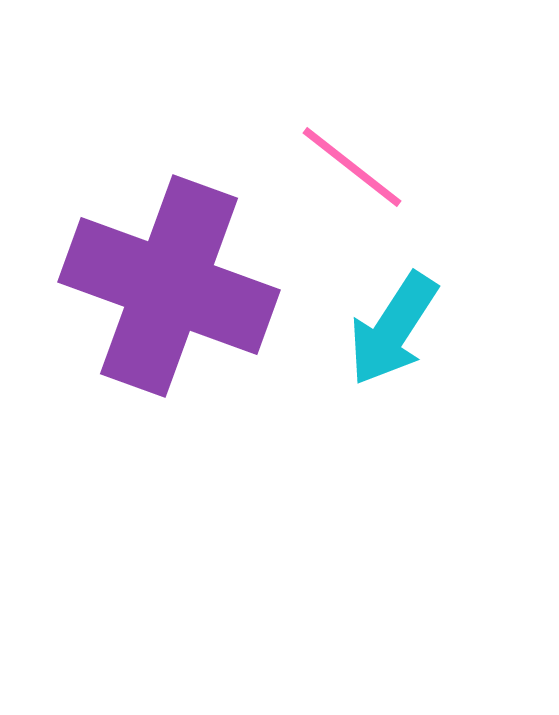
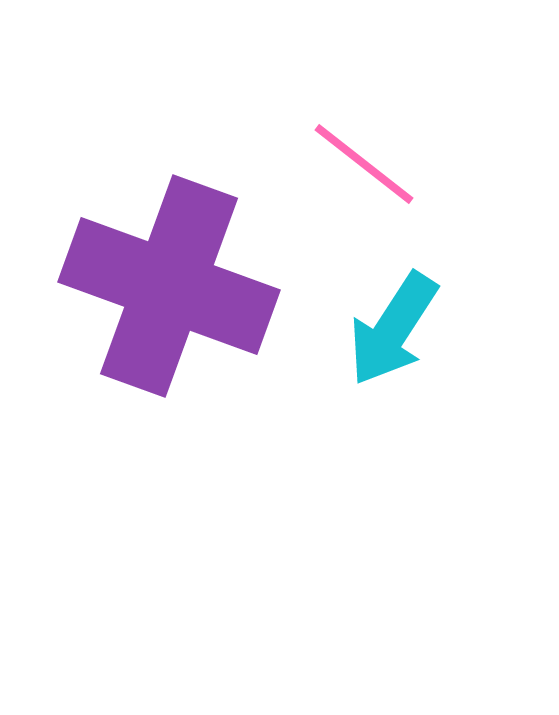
pink line: moved 12 px right, 3 px up
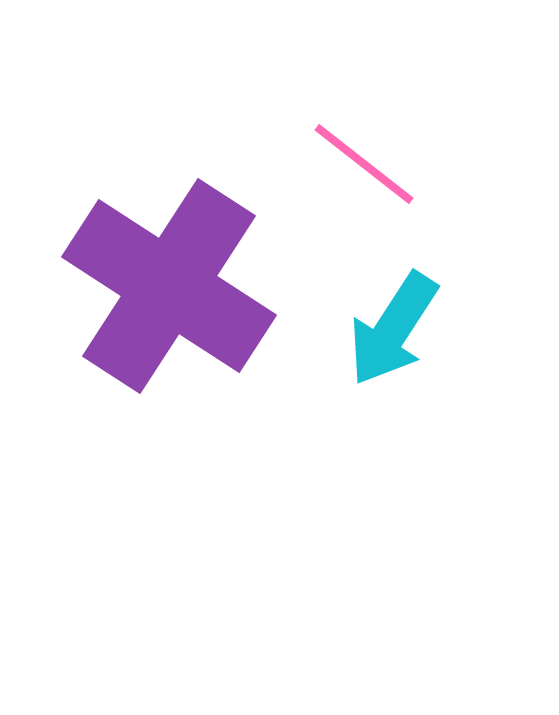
purple cross: rotated 13 degrees clockwise
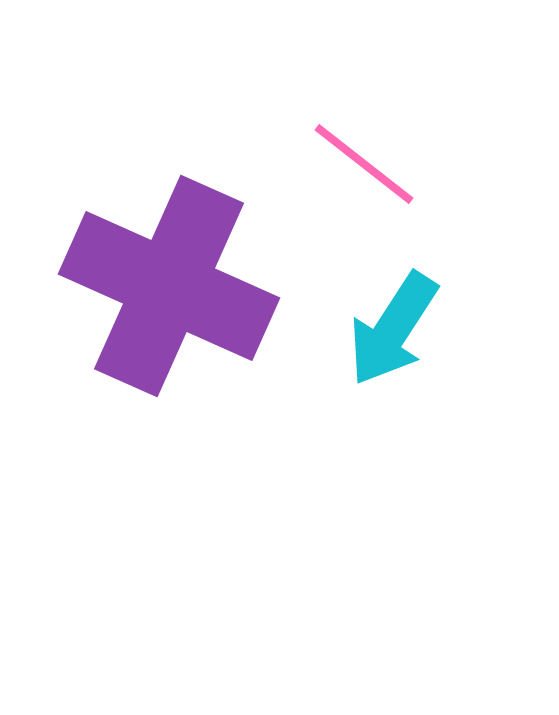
purple cross: rotated 9 degrees counterclockwise
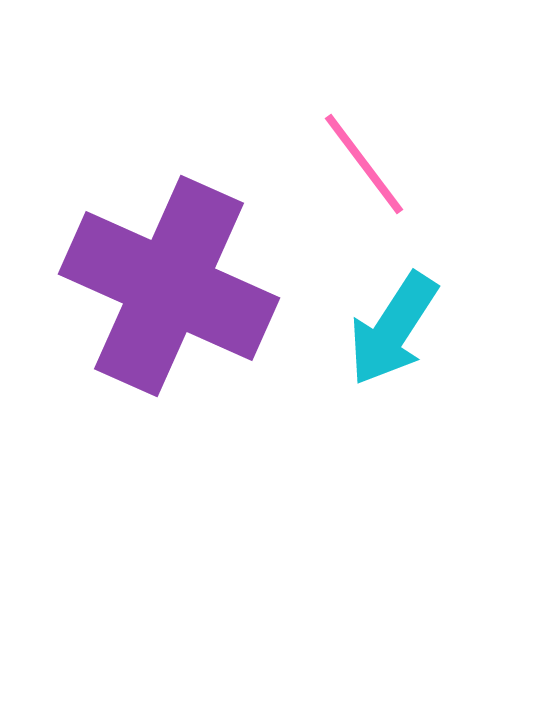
pink line: rotated 15 degrees clockwise
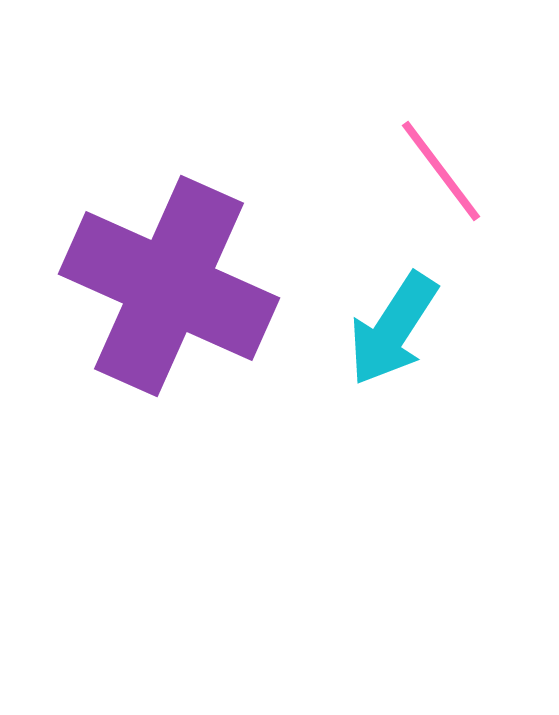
pink line: moved 77 px right, 7 px down
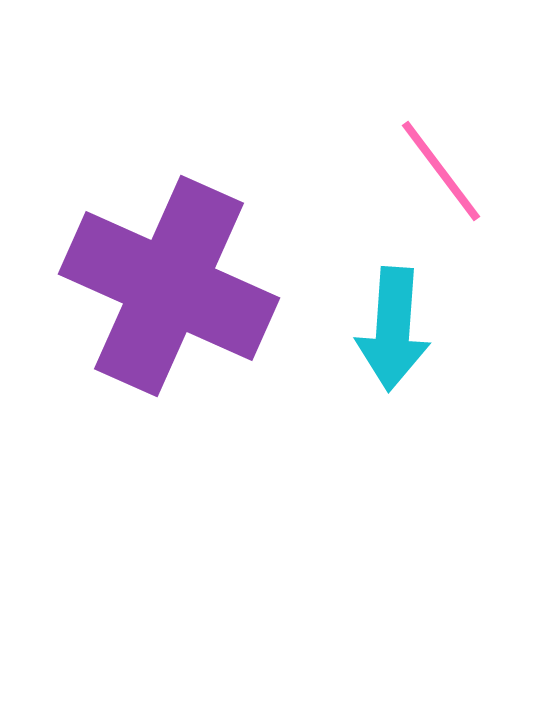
cyan arrow: rotated 29 degrees counterclockwise
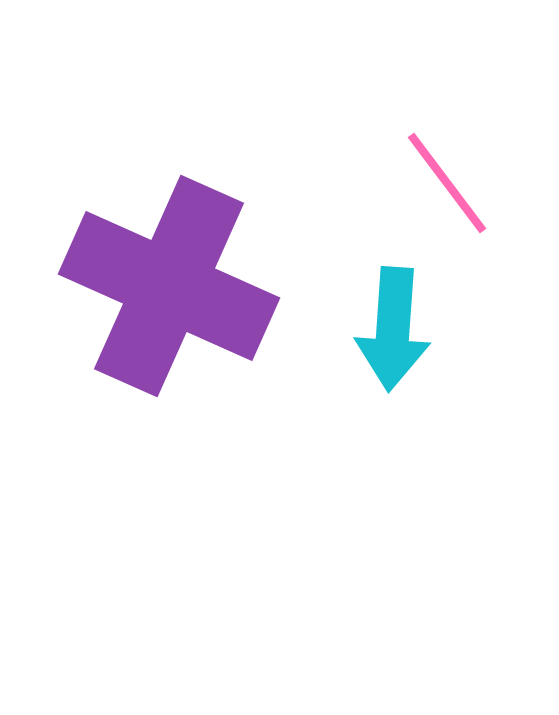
pink line: moved 6 px right, 12 px down
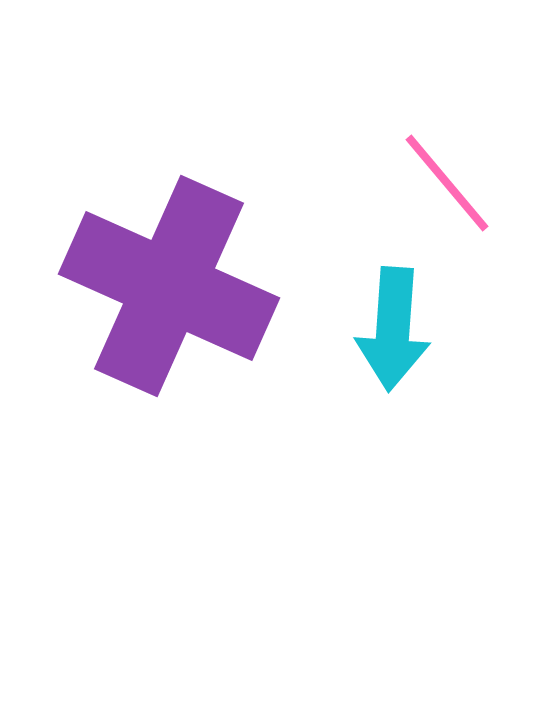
pink line: rotated 3 degrees counterclockwise
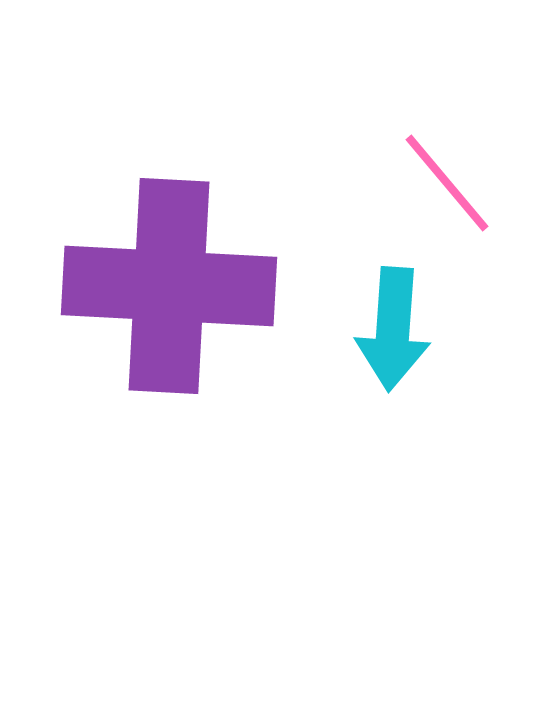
purple cross: rotated 21 degrees counterclockwise
